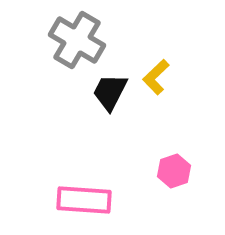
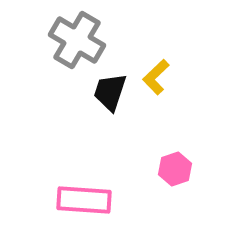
black trapezoid: rotated 9 degrees counterclockwise
pink hexagon: moved 1 px right, 2 px up
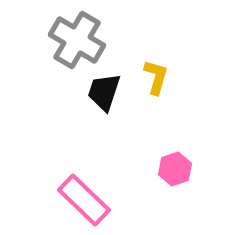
yellow L-shape: rotated 150 degrees clockwise
black trapezoid: moved 6 px left
pink rectangle: rotated 40 degrees clockwise
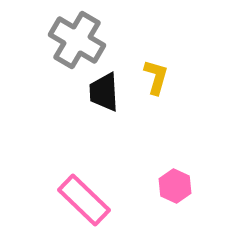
black trapezoid: rotated 21 degrees counterclockwise
pink hexagon: moved 17 px down; rotated 16 degrees counterclockwise
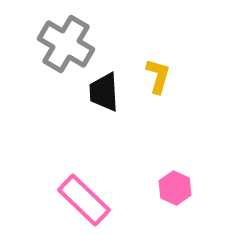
gray cross: moved 11 px left, 4 px down
yellow L-shape: moved 2 px right, 1 px up
pink hexagon: moved 2 px down
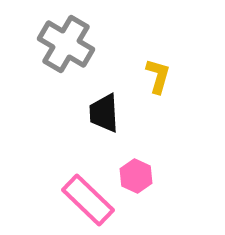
black trapezoid: moved 21 px down
pink hexagon: moved 39 px left, 12 px up
pink rectangle: moved 4 px right
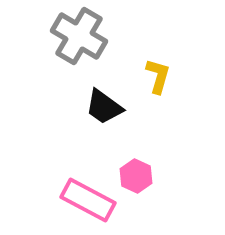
gray cross: moved 13 px right, 8 px up
black trapezoid: moved 6 px up; rotated 51 degrees counterclockwise
pink rectangle: rotated 16 degrees counterclockwise
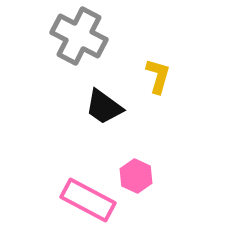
gray cross: rotated 4 degrees counterclockwise
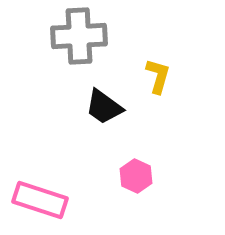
gray cross: rotated 30 degrees counterclockwise
pink rectangle: moved 48 px left; rotated 10 degrees counterclockwise
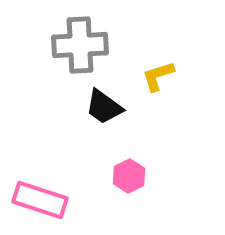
gray cross: moved 1 px right, 9 px down
yellow L-shape: rotated 123 degrees counterclockwise
pink hexagon: moved 7 px left; rotated 8 degrees clockwise
